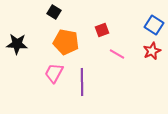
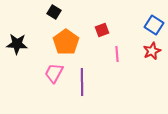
orange pentagon: rotated 25 degrees clockwise
pink line: rotated 56 degrees clockwise
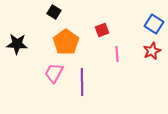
blue square: moved 1 px up
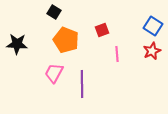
blue square: moved 1 px left, 2 px down
orange pentagon: moved 2 px up; rotated 15 degrees counterclockwise
purple line: moved 2 px down
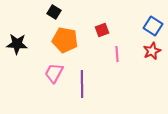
orange pentagon: moved 1 px left; rotated 10 degrees counterclockwise
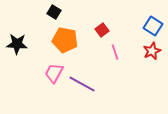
red square: rotated 16 degrees counterclockwise
pink line: moved 2 px left, 2 px up; rotated 14 degrees counterclockwise
purple line: rotated 60 degrees counterclockwise
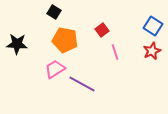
pink trapezoid: moved 1 px right, 4 px up; rotated 30 degrees clockwise
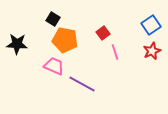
black square: moved 1 px left, 7 px down
blue square: moved 2 px left, 1 px up; rotated 24 degrees clockwise
red square: moved 1 px right, 3 px down
pink trapezoid: moved 1 px left, 3 px up; rotated 55 degrees clockwise
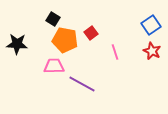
red square: moved 12 px left
red star: rotated 24 degrees counterclockwise
pink trapezoid: rotated 25 degrees counterclockwise
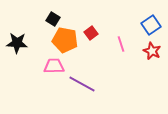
black star: moved 1 px up
pink line: moved 6 px right, 8 px up
